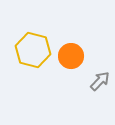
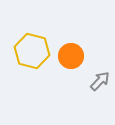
yellow hexagon: moved 1 px left, 1 px down
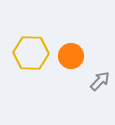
yellow hexagon: moved 1 px left, 2 px down; rotated 12 degrees counterclockwise
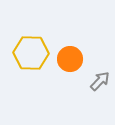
orange circle: moved 1 px left, 3 px down
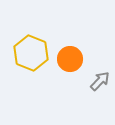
yellow hexagon: rotated 20 degrees clockwise
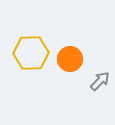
yellow hexagon: rotated 24 degrees counterclockwise
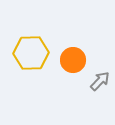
orange circle: moved 3 px right, 1 px down
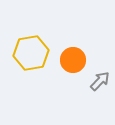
yellow hexagon: rotated 8 degrees counterclockwise
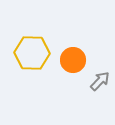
yellow hexagon: moved 1 px right; rotated 12 degrees clockwise
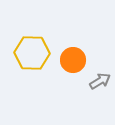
gray arrow: rotated 15 degrees clockwise
